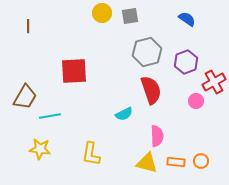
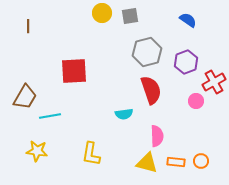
blue semicircle: moved 1 px right, 1 px down
cyan semicircle: rotated 18 degrees clockwise
yellow star: moved 3 px left, 2 px down
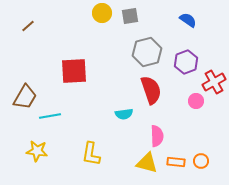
brown line: rotated 48 degrees clockwise
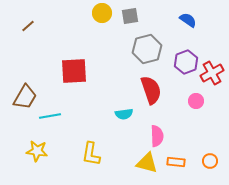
gray hexagon: moved 3 px up
red cross: moved 2 px left, 9 px up
orange circle: moved 9 px right
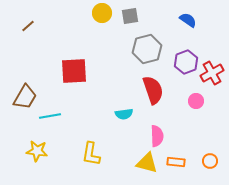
red semicircle: moved 2 px right
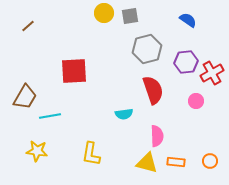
yellow circle: moved 2 px right
purple hexagon: rotated 15 degrees clockwise
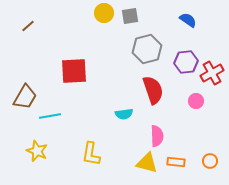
yellow star: rotated 15 degrees clockwise
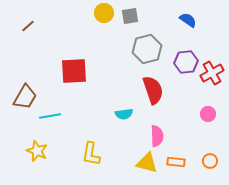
pink circle: moved 12 px right, 13 px down
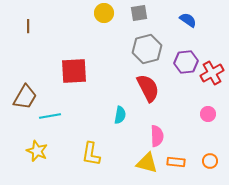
gray square: moved 9 px right, 3 px up
brown line: rotated 48 degrees counterclockwise
red semicircle: moved 5 px left, 2 px up; rotated 8 degrees counterclockwise
cyan semicircle: moved 4 px left, 1 px down; rotated 72 degrees counterclockwise
